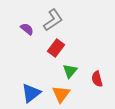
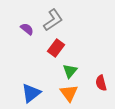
red semicircle: moved 4 px right, 4 px down
orange triangle: moved 8 px right, 1 px up; rotated 12 degrees counterclockwise
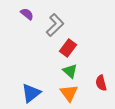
gray L-shape: moved 2 px right, 5 px down; rotated 10 degrees counterclockwise
purple semicircle: moved 15 px up
red rectangle: moved 12 px right
green triangle: rotated 28 degrees counterclockwise
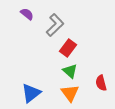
orange triangle: moved 1 px right
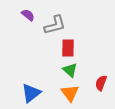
purple semicircle: moved 1 px right, 1 px down
gray L-shape: rotated 30 degrees clockwise
red rectangle: rotated 36 degrees counterclockwise
green triangle: moved 1 px up
red semicircle: rotated 35 degrees clockwise
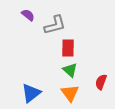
red semicircle: moved 1 px up
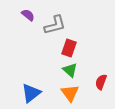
red rectangle: moved 1 px right; rotated 18 degrees clockwise
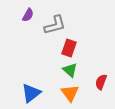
purple semicircle: rotated 80 degrees clockwise
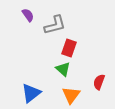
purple semicircle: rotated 64 degrees counterclockwise
green triangle: moved 7 px left, 1 px up
red semicircle: moved 2 px left
orange triangle: moved 1 px right, 2 px down; rotated 12 degrees clockwise
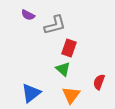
purple semicircle: rotated 152 degrees clockwise
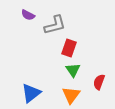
green triangle: moved 10 px right, 1 px down; rotated 14 degrees clockwise
